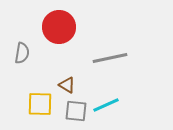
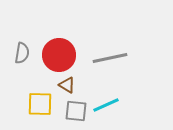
red circle: moved 28 px down
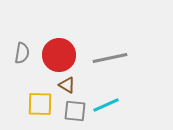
gray square: moved 1 px left
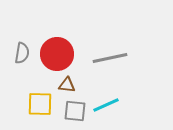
red circle: moved 2 px left, 1 px up
brown triangle: rotated 24 degrees counterclockwise
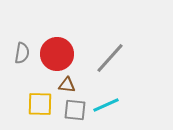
gray line: rotated 36 degrees counterclockwise
gray square: moved 1 px up
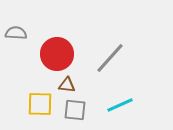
gray semicircle: moved 6 px left, 20 px up; rotated 95 degrees counterclockwise
cyan line: moved 14 px right
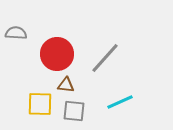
gray line: moved 5 px left
brown triangle: moved 1 px left
cyan line: moved 3 px up
gray square: moved 1 px left, 1 px down
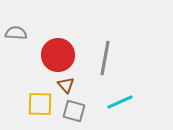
red circle: moved 1 px right, 1 px down
gray line: rotated 32 degrees counterclockwise
brown triangle: rotated 42 degrees clockwise
gray square: rotated 10 degrees clockwise
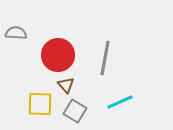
gray square: moved 1 px right; rotated 15 degrees clockwise
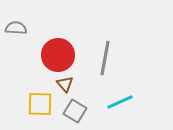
gray semicircle: moved 5 px up
brown triangle: moved 1 px left, 1 px up
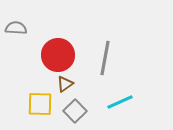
brown triangle: rotated 36 degrees clockwise
gray square: rotated 15 degrees clockwise
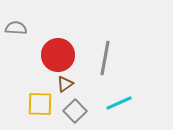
cyan line: moved 1 px left, 1 px down
